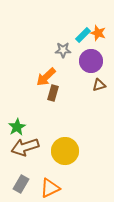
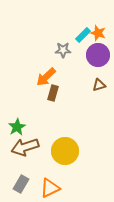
purple circle: moved 7 px right, 6 px up
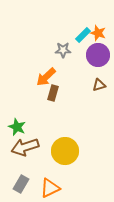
green star: rotated 18 degrees counterclockwise
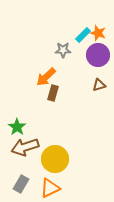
green star: rotated 12 degrees clockwise
yellow circle: moved 10 px left, 8 px down
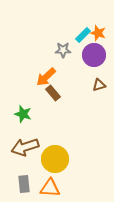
purple circle: moved 4 px left
brown rectangle: rotated 56 degrees counterclockwise
green star: moved 6 px right, 13 px up; rotated 18 degrees counterclockwise
gray rectangle: moved 3 px right; rotated 36 degrees counterclockwise
orange triangle: rotated 30 degrees clockwise
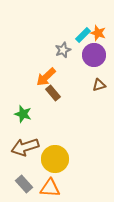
gray star: rotated 21 degrees counterclockwise
gray rectangle: rotated 36 degrees counterclockwise
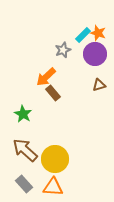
purple circle: moved 1 px right, 1 px up
green star: rotated 12 degrees clockwise
brown arrow: moved 3 px down; rotated 60 degrees clockwise
orange triangle: moved 3 px right, 1 px up
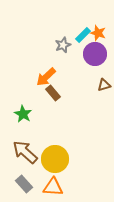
gray star: moved 5 px up
brown triangle: moved 5 px right
brown arrow: moved 2 px down
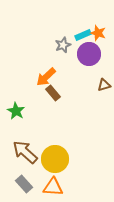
cyan rectangle: rotated 21 degrees clockwise
purple circle: moved 6 px left
green star: moved 7 px left, 3 px up
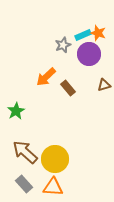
brown rectangle: moved 15 px right, 5 px up
green star: rotated 12 degrees clockwise
